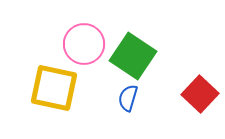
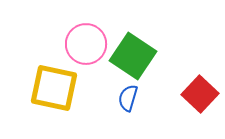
pink circle: moved 2 px right
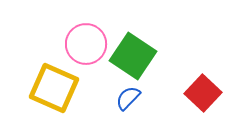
yellow square: rotated 12 degrees clockwise
red square: moved 3 px right, 1 px up
blue semicircle: rotated 28 degrees clockwise
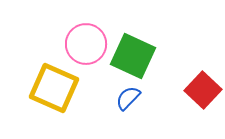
green square: rotated 9 degrees counterclockwise
red square: moved 3 px up
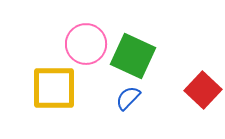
yellow square: rotated 24 degrees counterclockwise
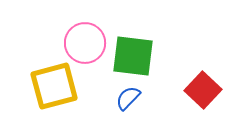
pink circle: moved 1 px left, 1 px up
green square: rotated 18 degrees counterclockwise
yellow square: moved 2 px up; rotated 15 degrees counterclockwise
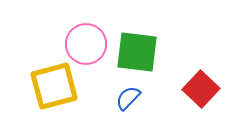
pink circle: moved 1 px right, 1 px down
green square: moved 4 px right, 4 px up
red square: moved 2 px left, 1 px up
